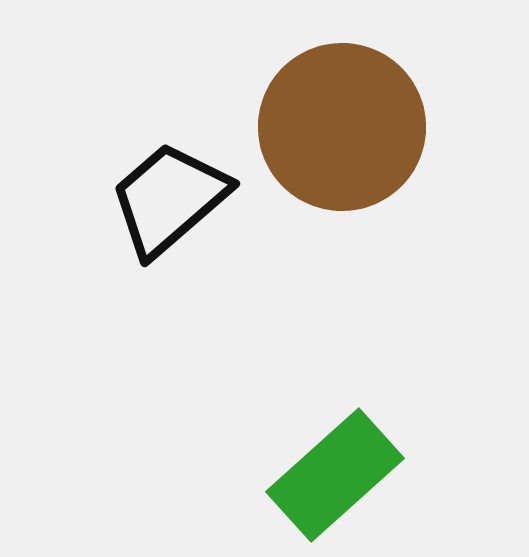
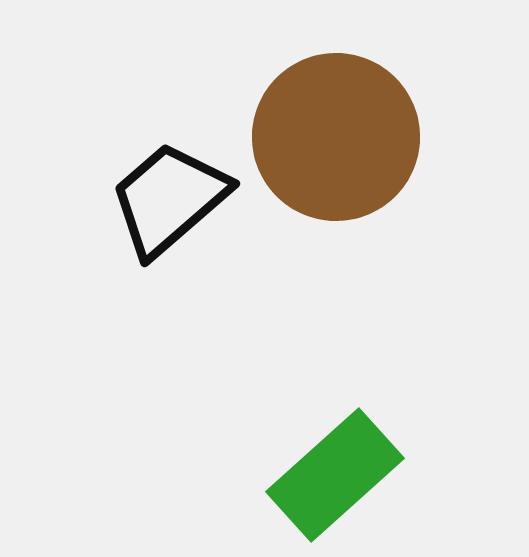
brown circle: moved 6 px left, 10 px down
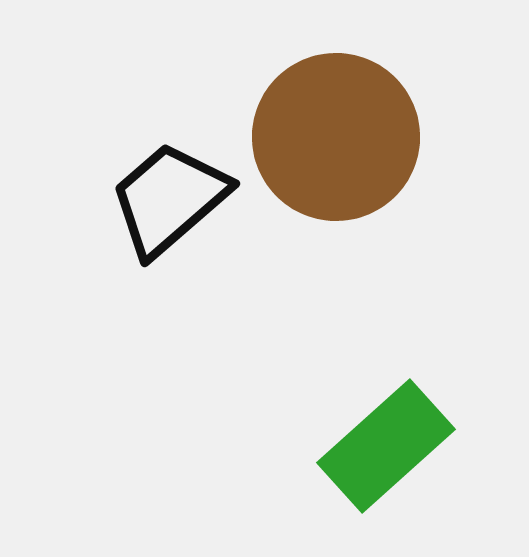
green rectangle: moved 51 px right, 29 px up
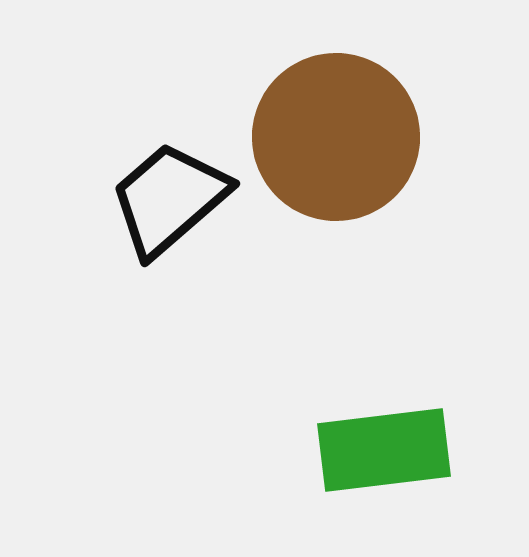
green rectangle: moved 2 px left, 4 px down; rotated 35 degrees clockwise
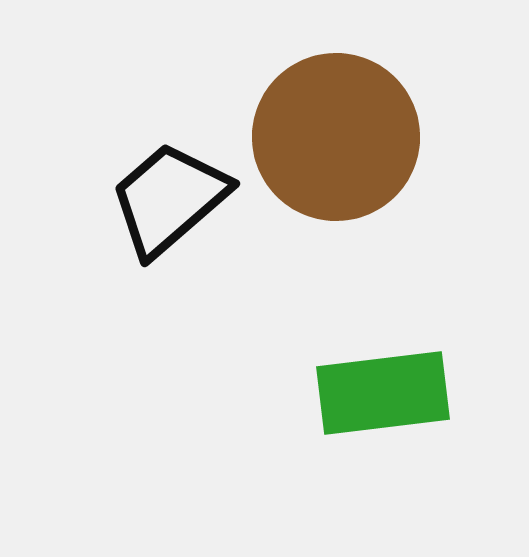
green rectangle: moved 1 px left, 57 px up
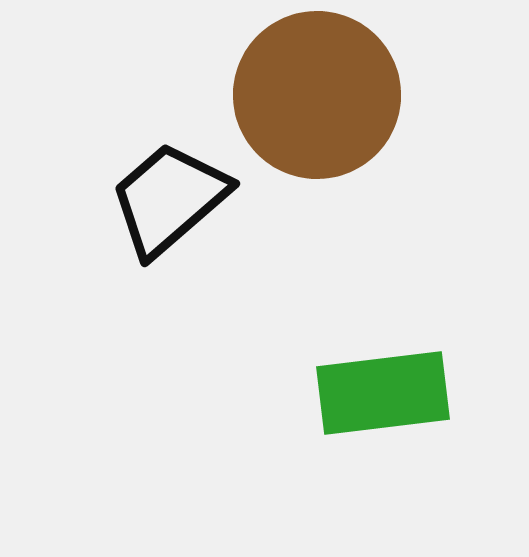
brown circle: moved 19 px left, 42 px up
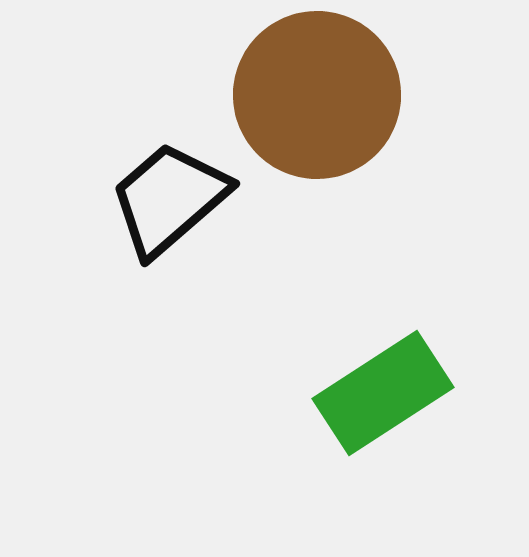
green rectangle: rotated 26 degrees counterclockwise
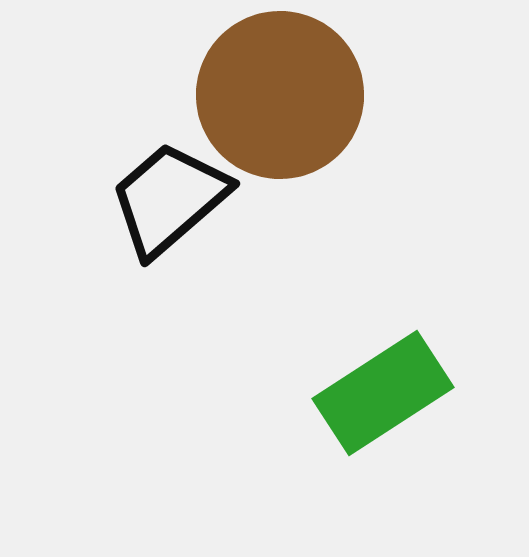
brown circle: moved 37 px left
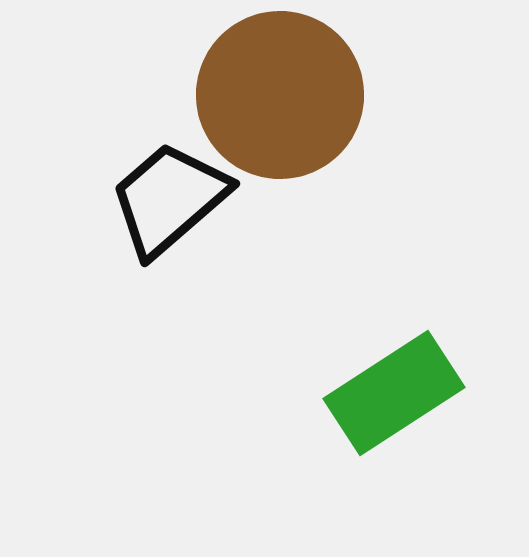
green rectangle: moved 11 px right
